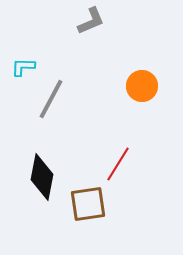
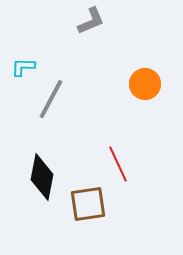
orange circle: moved 3 px right, 2 px up
red line: rotated 57 degrees counterclockwise
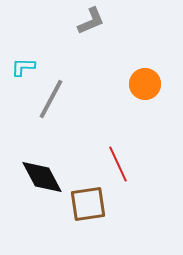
black diamond: rotated 39 degrees counterclockwise
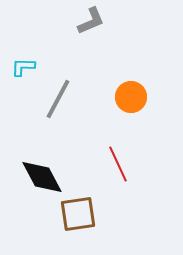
orange circle: moved 14 px left, 13 px down
gray line: moved 7 px right
brown square: moved 10 px left, 10 px down
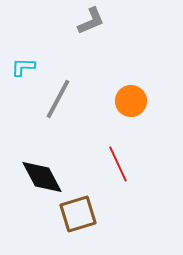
orange circle: moved 4 px down
brown square: rotated 9 degrees counterclockwise
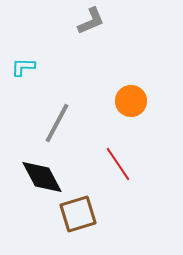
gray line: moved 1 px left, 24 px down
red line: rotated 9 degrees counterclockwise
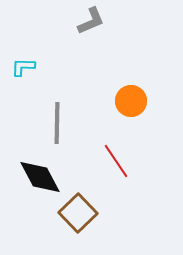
gray line: rotated 27 degrees counterclockwise
red line: moved 2 px left, 3 px up
black diamond: moved 2 px left
brown square: moved 1 px up; rotated 27 degrees counterclockwise
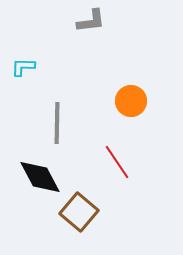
gray L-shape: rotated 16 degrees clockwise
red line: moved 1 px right, 1 px down
brown square: moved 1 px right, 1 px up; rotated 6 degrees counterclockwise
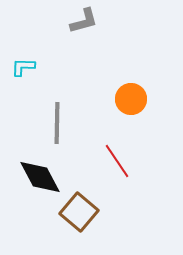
gray L-shape: moved 7 px left; rotated 8 degrees counterclockwise
orange circle: moved 2 px up
red line: moved 1 px up
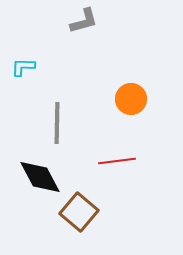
red line: rotated 63 degrees counterclockwise
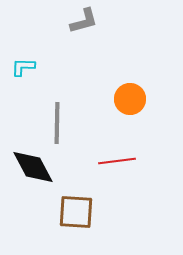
orange circle: moved 1 px left
black diamond: moved 7 px left, 10 px up
brown square: moved 3 px left; rotated 36 degrees counterclockwise
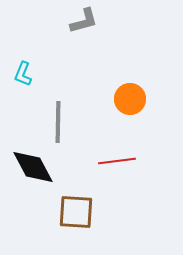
cyan L-shape: moved 7 px down; rotated 70 degrees counterclockwise
gray line: moved 1 px right, 1 px up
